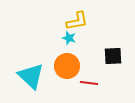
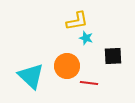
cyan star: moved 17 px right
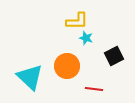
yellow L-shape: rotated 10 degrees clockwise
black square: moved 1 px right; rotated 24 degrees counterclockwise
cyan triangle: moved 1 px left, 1 px down
red line: moved 5 px right, 6 px down
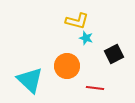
yellow L-shape: rotated 15 degrees clockwise
black square: moved 2 px up
cyan triangle: moved 3 px down
red line: moved 1 px right, 1 px up
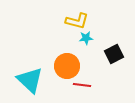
cyan star: rotated 24 degrees counterclockwise
red line: moved 13 px left, 3 px up
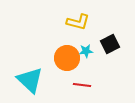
yellow L-shape: moved 1 px right, 1 px down
cyan star: moved 13 px down
black square: moved 4 px left, 10 px up
orange circle: moved 8 px up
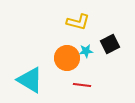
cyan triangle: rotated 12 degrees counterclockwise
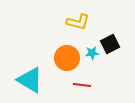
cyan star: moved 6 px right, 2 px down
